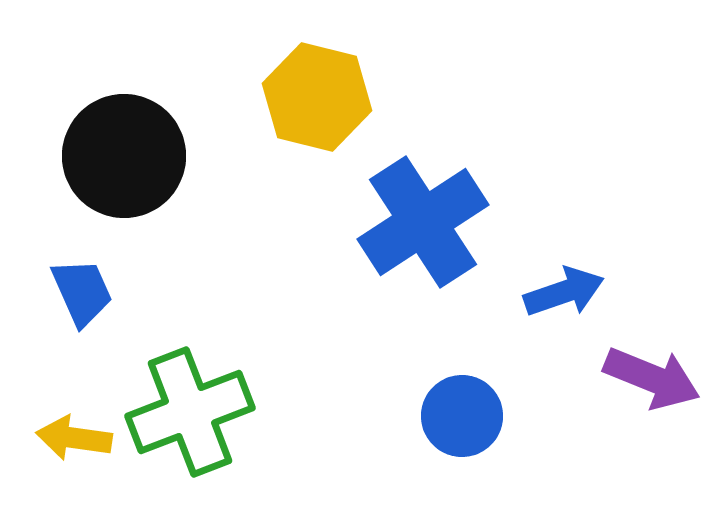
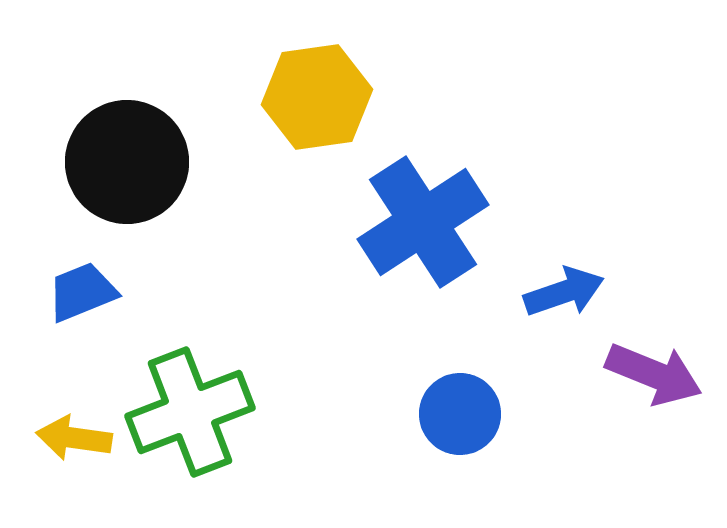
yellow hexagon: rotated 22 degrees counterclockwise
black circle: moved 3 px right, 6 px down
blue trapezoid: rotated 88 degrees counterclockwise
purple arrow: moved 2 px right, 4 px up
blue circle: moved 2 px left, 2 px up
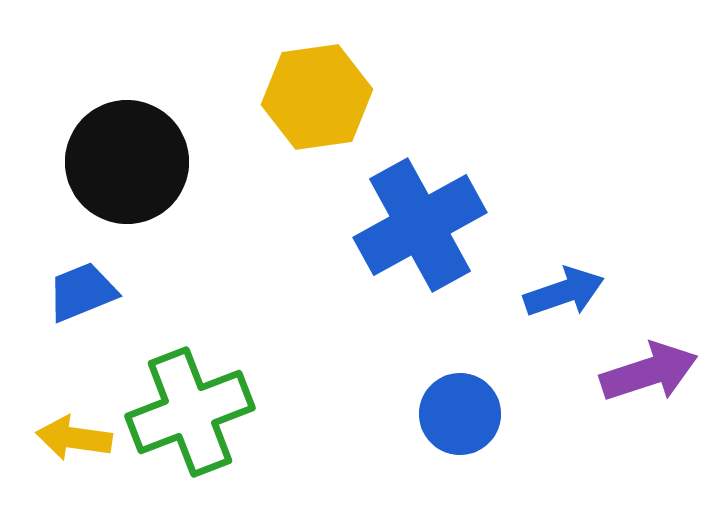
blue cross: moved 3 px left, 3 px down; rotated 4 degrees clockwise
purple arrow: moved 5 px left, 2 px up; rotated 40 degrees counterclockwise
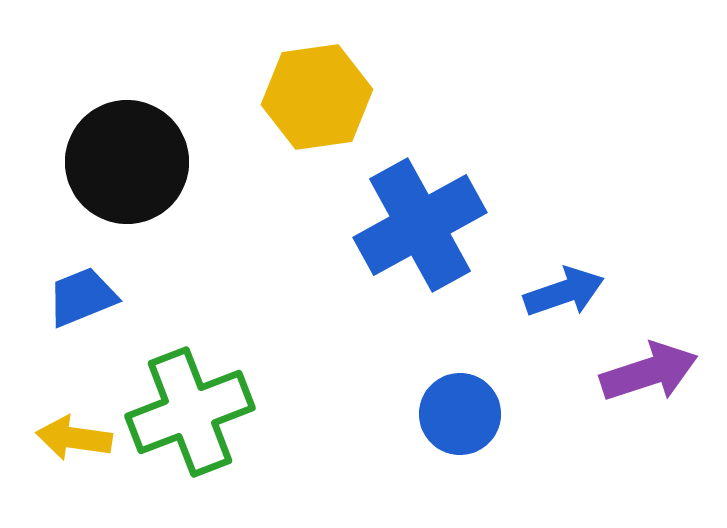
blue trapezoid: moved 5 px down
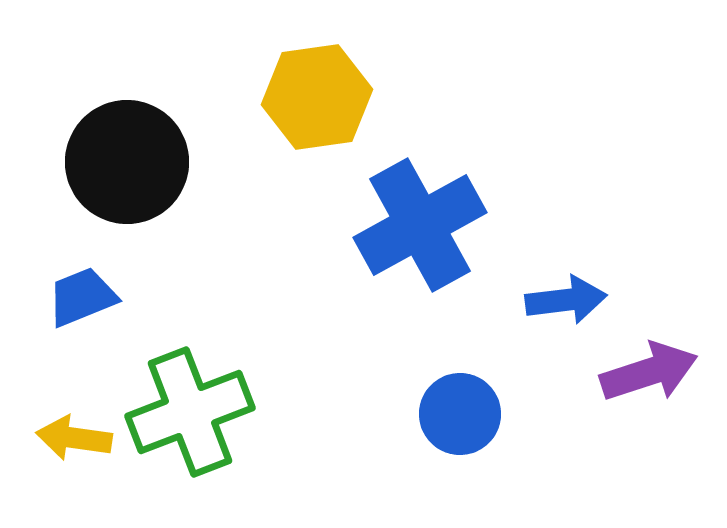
blue arrow: moved 2 px right, 8 px down; rotated 12 degrees clockwise
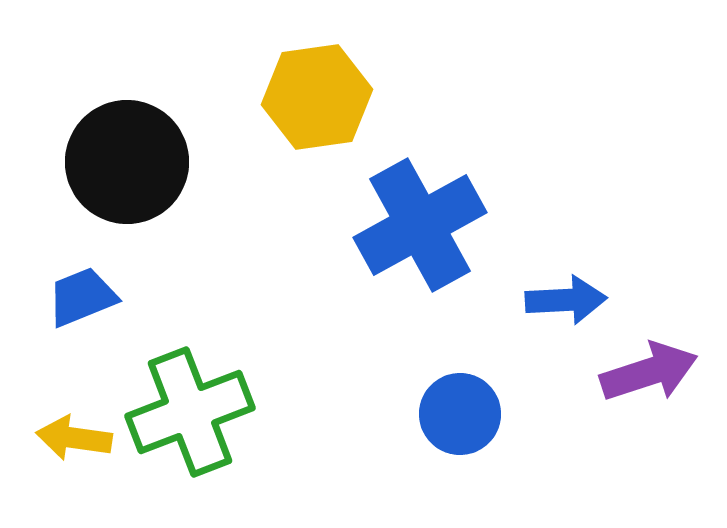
blue arrow: rotated 4 degrees clockwise
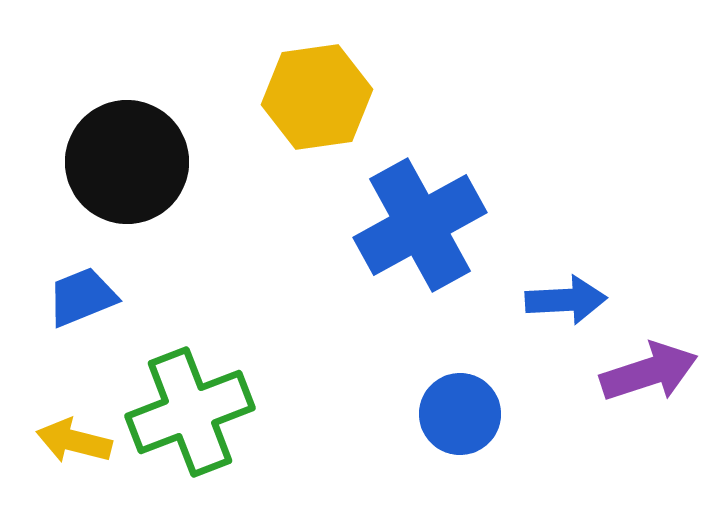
yellow arrow: moved 3 px down; rotated 6 degrees clockwise
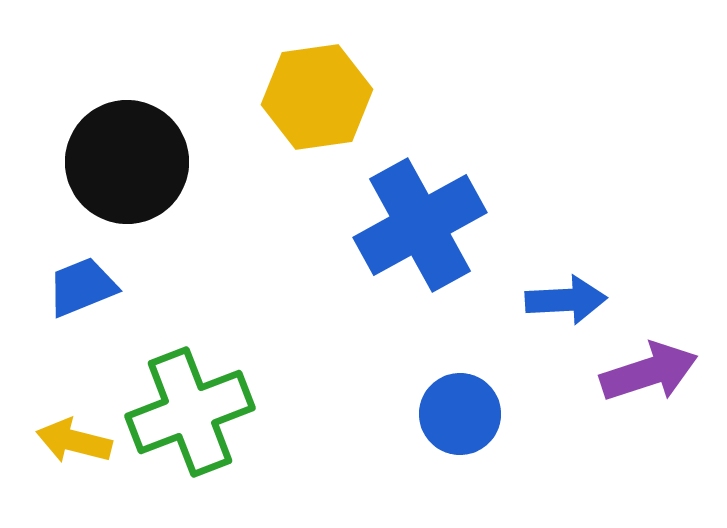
blue trapezoid: moved 10 px up
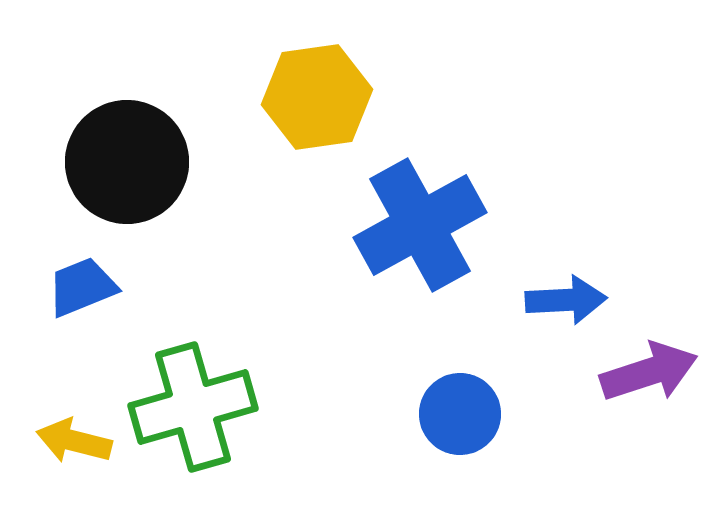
green cross: moved 3 px right, 5 px up; rotated 5 degrees clockwise
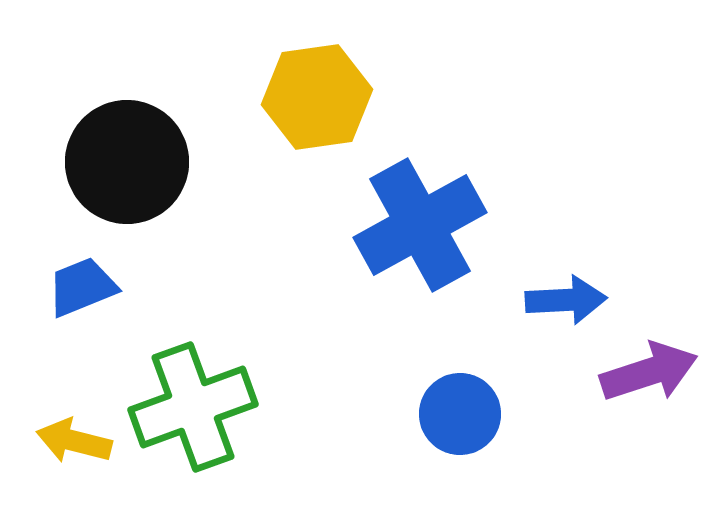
green cross: rotated 4 degrees counterclockwise
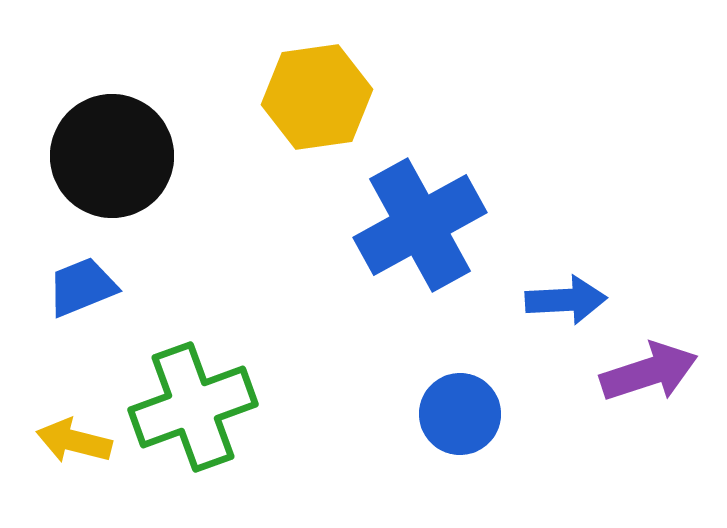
black circle: moved 15 px left, 6 px up
